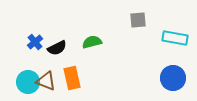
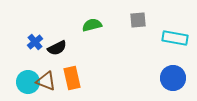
green semicircle: moved 17 px up
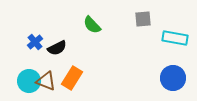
gray square: moved 5 px right, 1 px up
green semicircle: rotated 120 degrees counterclockwise
orange rectangle: rotated 45 degrees clockwise
cyan circle: moved 1 px right, 1 px up
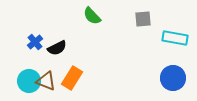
green semicircle: moved 9 px up
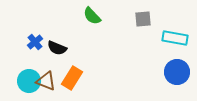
black semicircle: rotated 48 degrees clockwise
blue circle: moved 4 px right, 6 px up
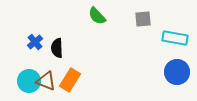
green semicircle: moved 5 px right
black semicircle: rotated 66 degrees clockwise
orange rectangle: moved 2 px left, 2 px down
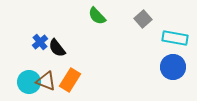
gray square: rotated 36 degrees counterclockwise
blue cross: moved 5 px right
black semicircle: rotated 36 degrees counterclockwise
blue circle: moved 4 px left, 5 px up
cyan circle: moved 1 px down
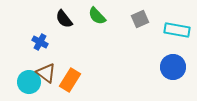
gray square: moved 3 px left; rotated 18 degrees clockwise
cyan rectangle: moved 2 px right, 8 px up
blue cross: rotated 21 degrees counterclockwise
black semicircle: moved 7 px right, 29 px up
brown triangle: moved 8 px up; rotated 15 degrees clockwise
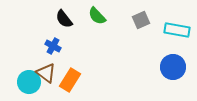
gray square: moved 1 px right, 1 px down
blue cross: moved 13 px right, 4 px down
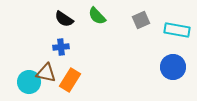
black semicircle: rotated 18 degrees counterclockwise
blue cross: moved 8 px right, 1 px down; rotated 35 degrees counterclockwise
brown triangle: rotated 25 degrees counterclockwise
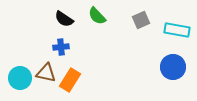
cyan circle: moved 9 px left, 4 px up
